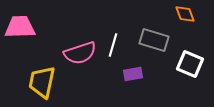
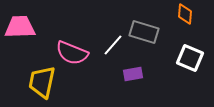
orange diamond: rotated 25 degrees clockwise
gray rectangle: moved 10 px left, 8 px up
white line: rotated 25 degrees clockwise
pink semicircle: moved 8 px left; rotated 40 degrees clockwise
white square: moved 6 px up
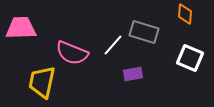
pink trapezoid: moved 1 px right, 1 px down
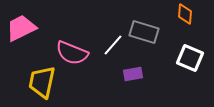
pink trapezoid: rotated 24 degrees counterclockwise
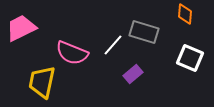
purple rectangle: rotated 30 degrees counterclockwise
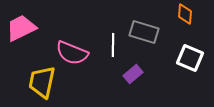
white line: rotated 40 degrees counterclockwise
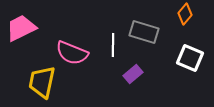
orange diamond: rotated 35 degrees clockwise
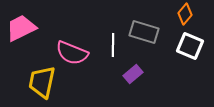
white square: moved 12 px up
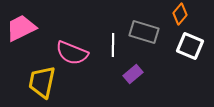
orange diamond: moved 5 px left
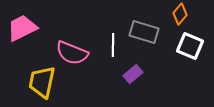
pink trapezoid: moved 1 px right
